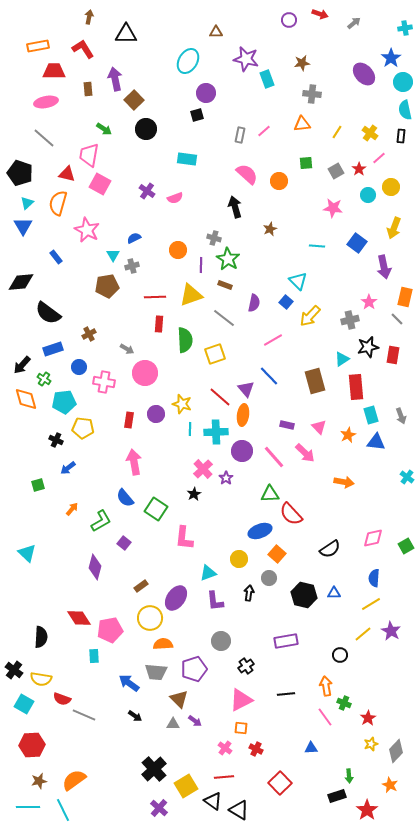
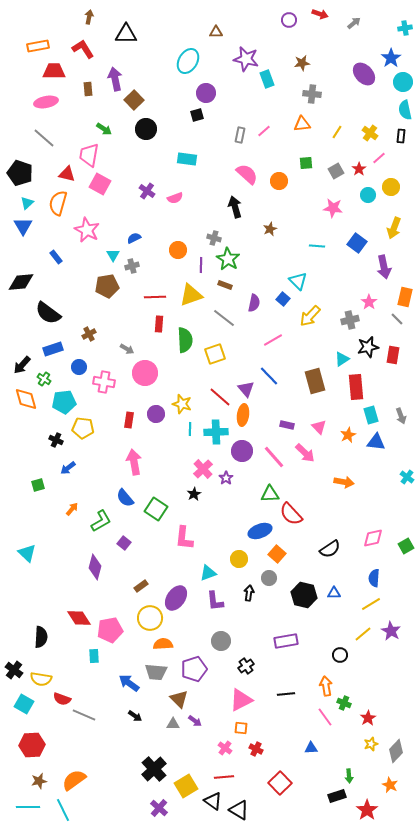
blue square at (286, 302): moved 3 px left, 3 px up
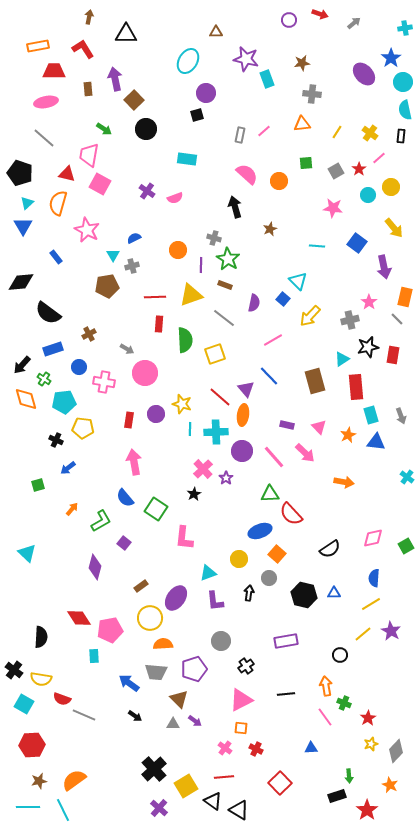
yellow arrow at (394, 228): rotated 60 degrees counterclockwise
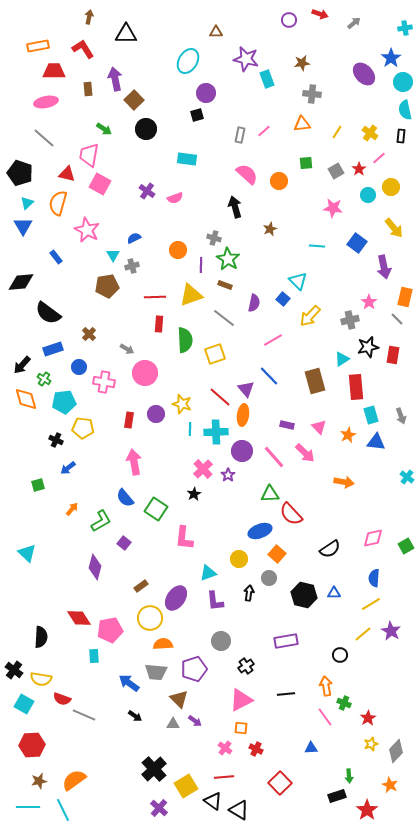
brown cross at (89, 334): rotated 16 degrees counterclockwise
purple star at (226, 478): moved 2 px right, 3 px up
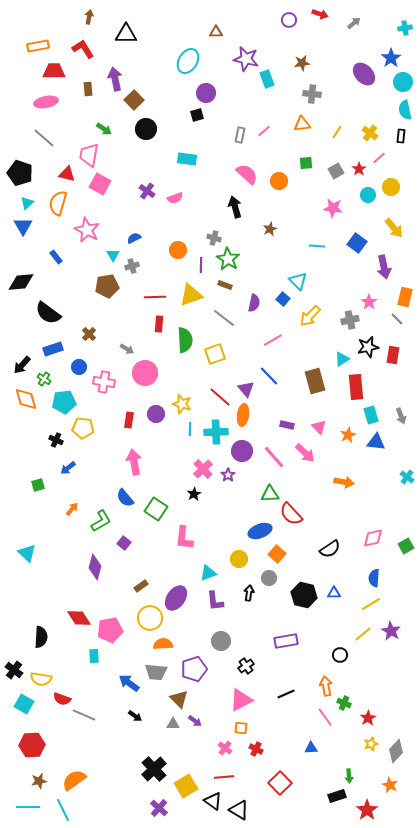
black line at (286, 694): rotated 18 degrees counterclockwise
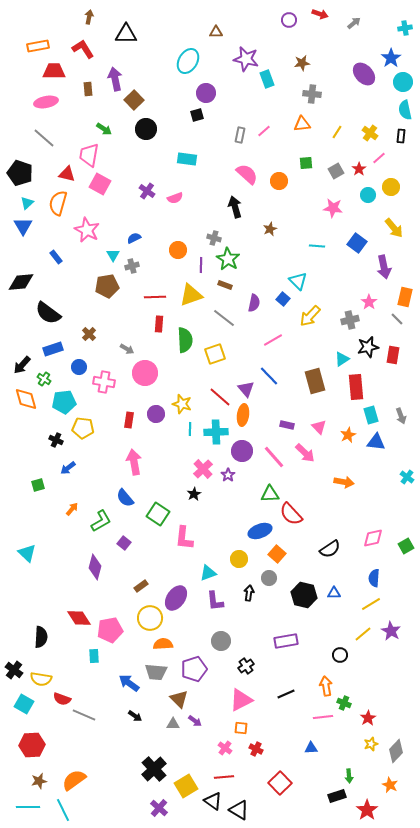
green square at (156, 509): moved 2 px right, 5 px down
pink line at (325, 717): moved 2 px left; rotated 60 degrees counterclockwise
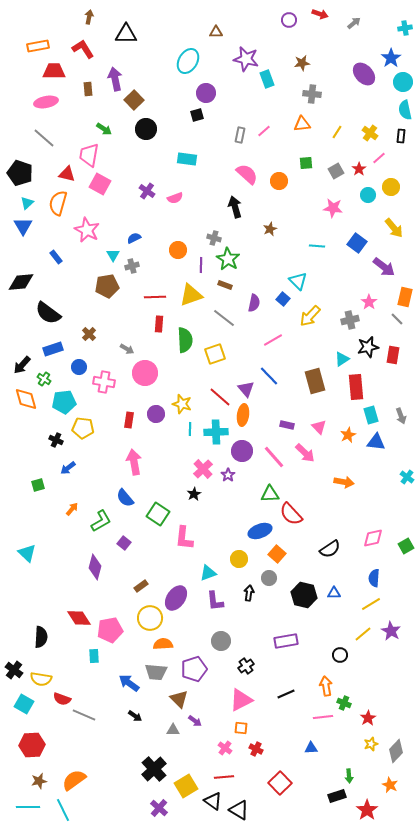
purple arrow at (384, 267): rotated 40 degrees counterclockwise
gray triangle at (173, 724): moved 6 px down
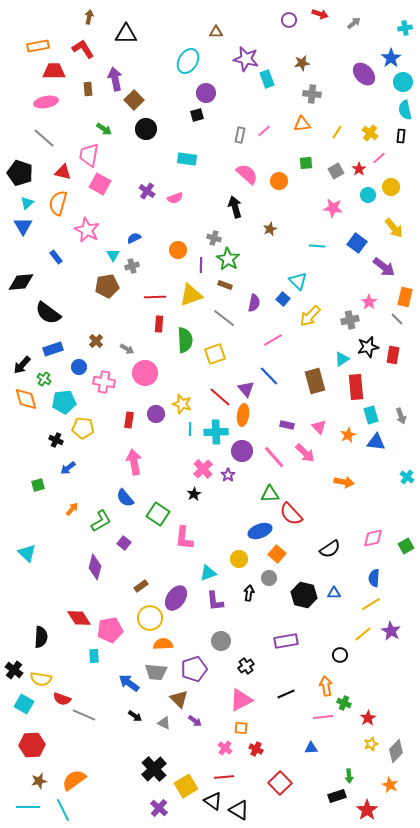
red triangle at (67, 174): moved 4 px left, 2 px up
brown cross at (89, 334): moved 7 px right, 7 px down
gray triangle at (173, 730): moved 9 px left, 7 px up; rotated 24 degrees clockwise
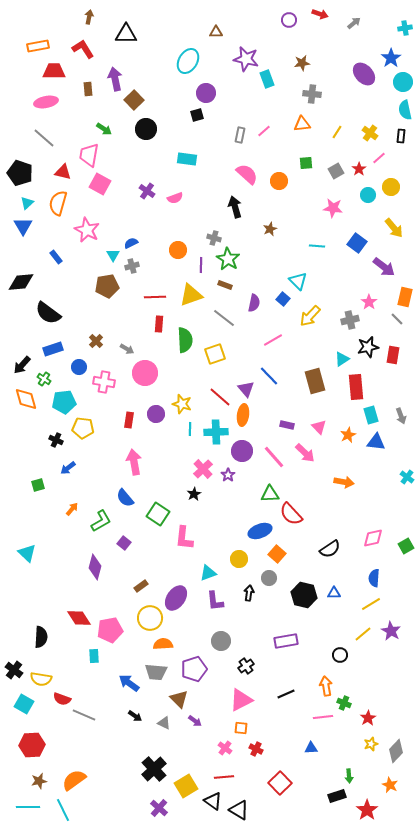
blue semicircle at (134, 238): moved 3 px left, 5 px down
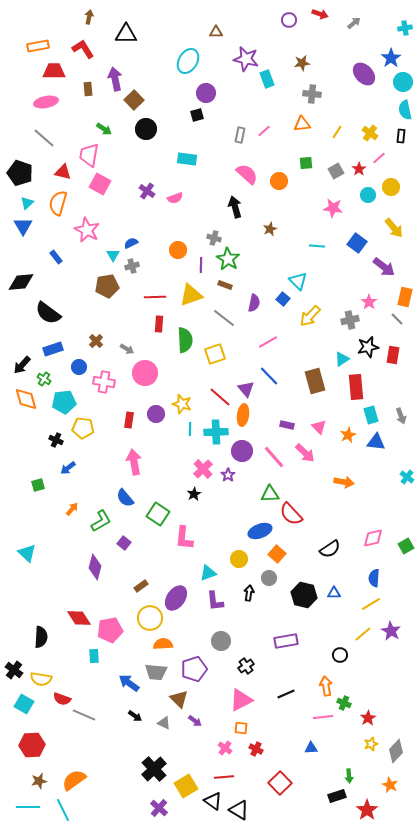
pink line at (273, 340): moved 5 px left, 2 px down
